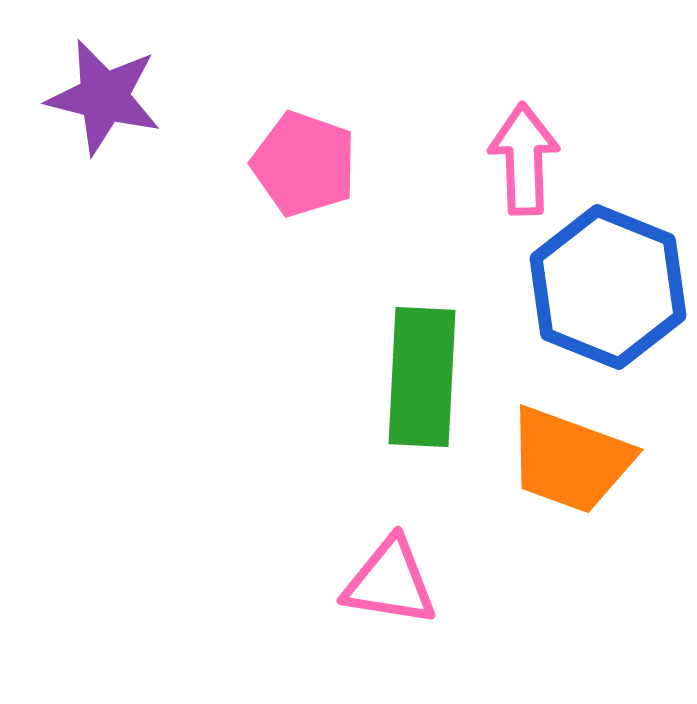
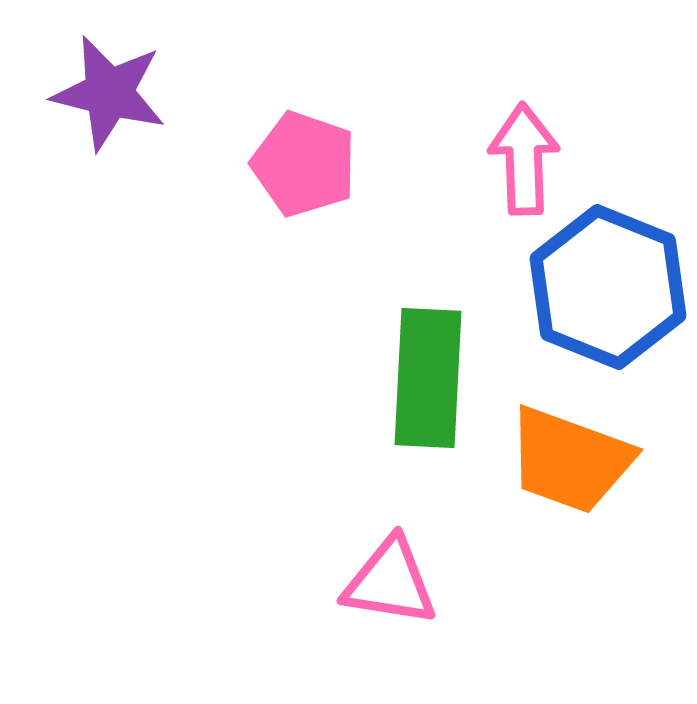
purple star: moved 5 px right, 4 px up
green rectangle: moved 6 px right, 1 px down
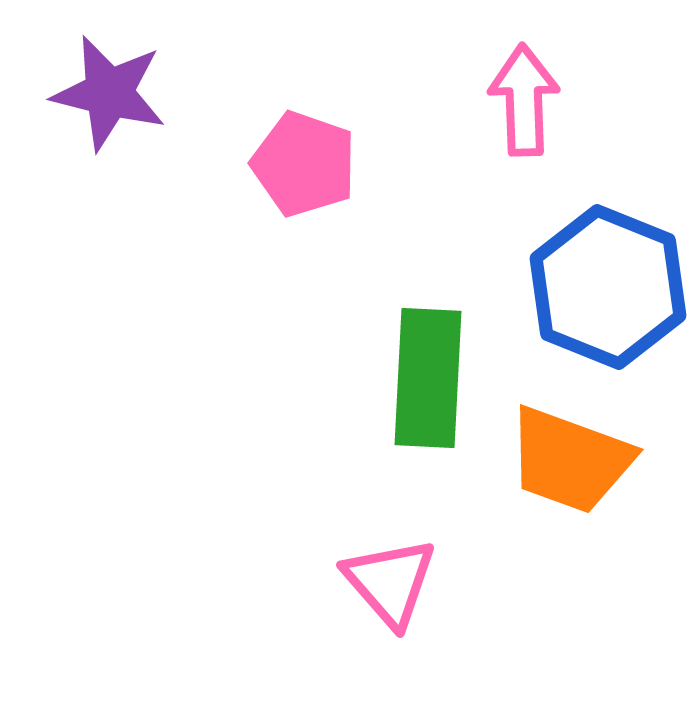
pink arrow: moved 59 px up
pink triangle: rotated 40 degrees clockwise
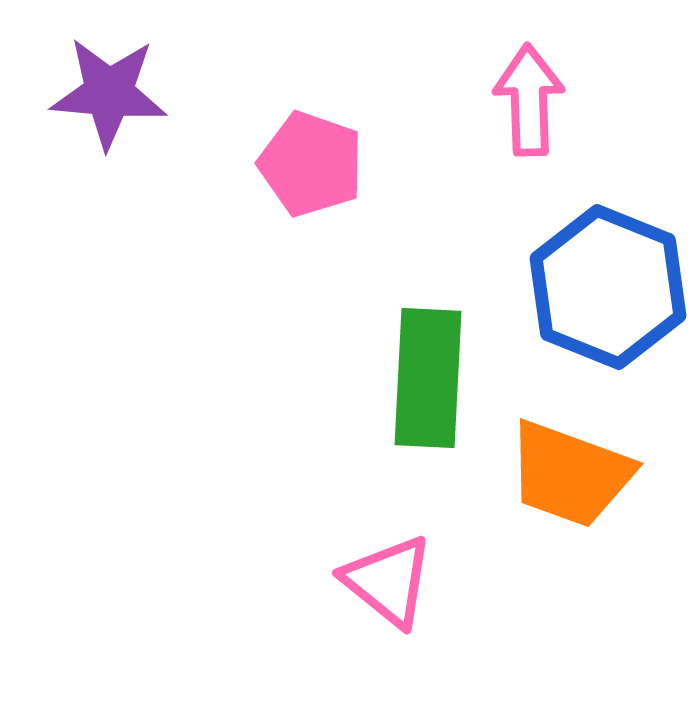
purple star: rotated 9 degrees counterclockwise
pink arrow: moved 5 px right
pink pentagon: moved 7 px right
orange trapezoid: moved 14 px down
pink triangle: moved 2 px left, 1 px up; rotated 10 degrees counterclockwise
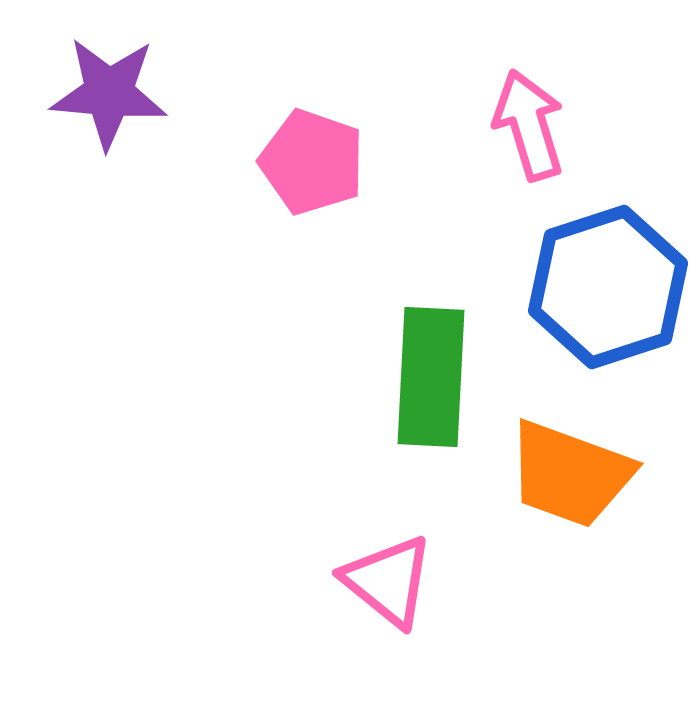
pink arrow: moved 25 px down; rotated 15 degrees counterclockwise
pink pentagon: moved 1 px right, 2 px up
blue hexagon: rotated 20 degrees clockwise
green rectangle: moved 3 px right, 1 px up
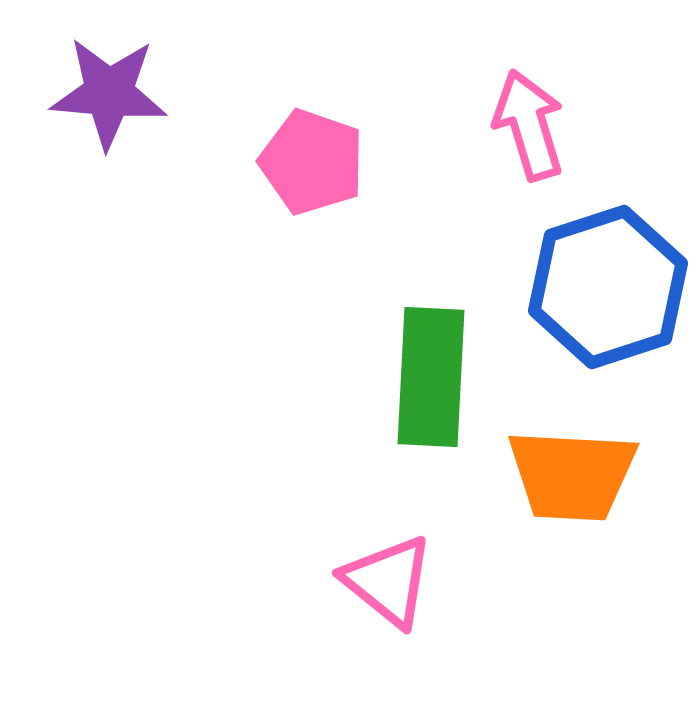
orange trapezoid: moved 2 px right, 1 px down; rotated 17 degrees counterclockwise
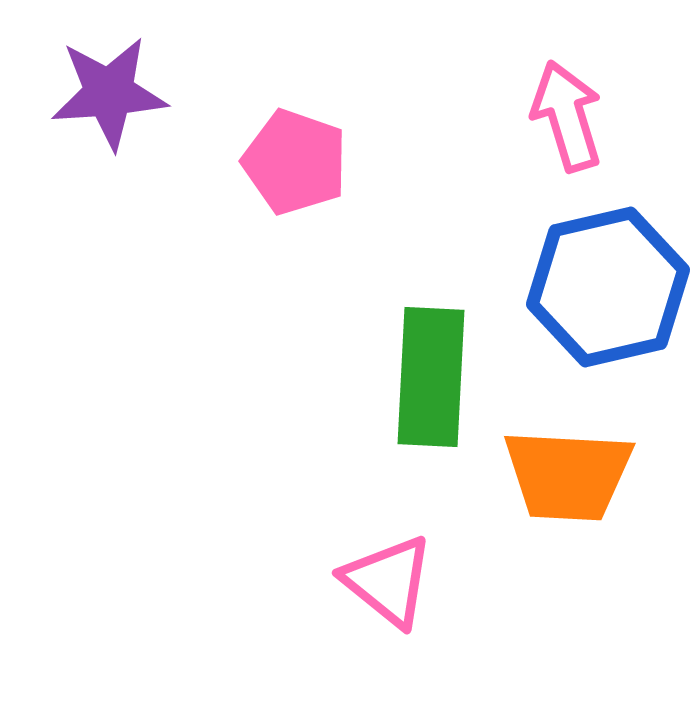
purple star: rotated 9 degrees counterclockwise
pink arrow: moved 38 px right, 9 px up
pink pentagon: moved 17 px left
blue hexagon: rotated 5 degrees clockwise
orange trapezoid: moved 4 px left
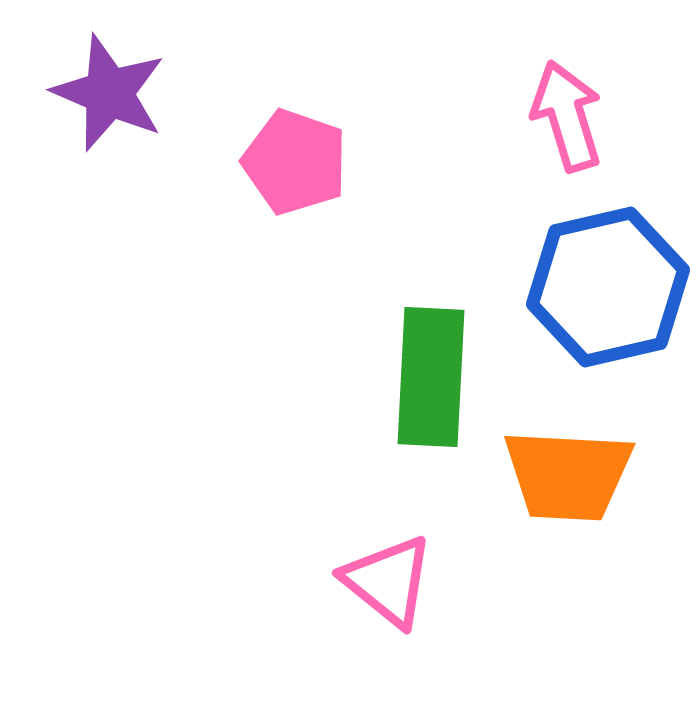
purple star: rotated 27 degrees clockwise
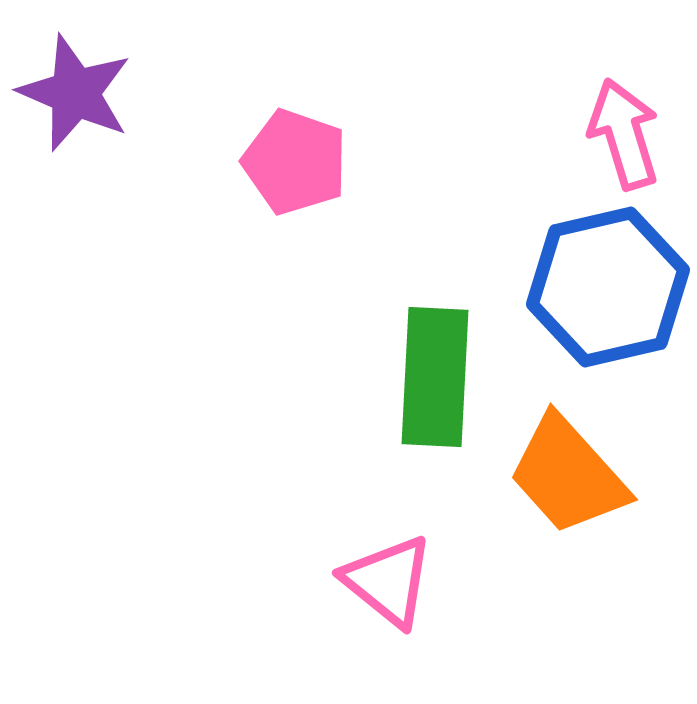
purple star: moved 34 px left
pink arrow: moved 57 px right, 18 px down
green rectangle: moved 4 px right
orange trapezoid: rotated 45 degrees clockwise
